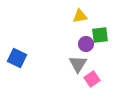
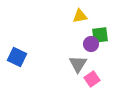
purple circle: moved 5 px right
blue square: moved 1 px up
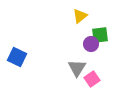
yellow triangle: rotated 28 degrees counterclockwise
gray triangle: moved 1 px left, 4 px down
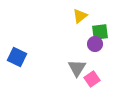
green square: moved 3 px up
purple circle: moved 4 px right
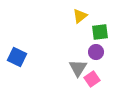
purple circle: moved 1 px right, 8 px down
gray triangle: moved 1 px right
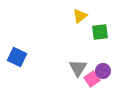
purple circle: moved 7 px right, 19 px down
